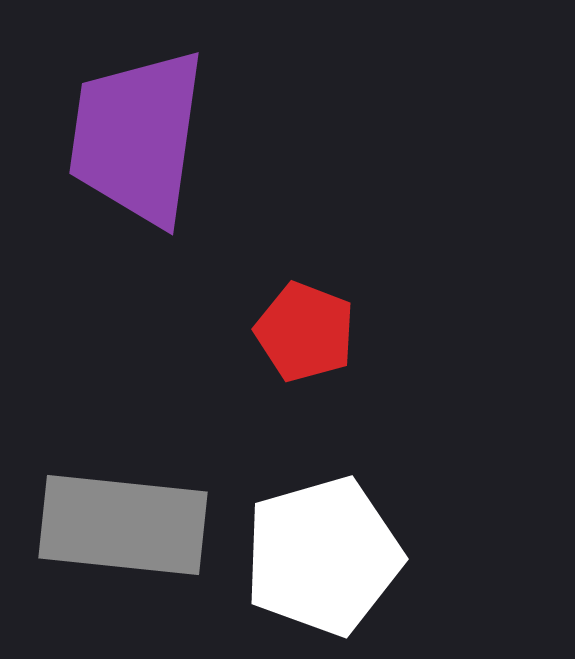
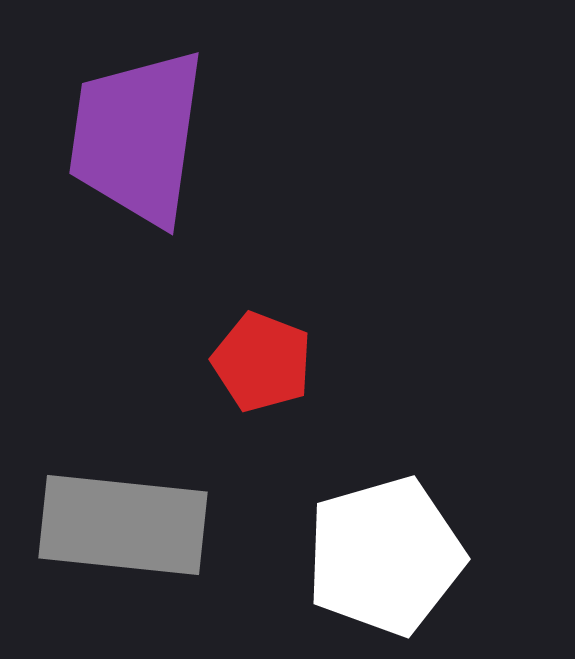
red pentagon: moved 43 px left, 30 px down
white pentagon: moved 62 px right
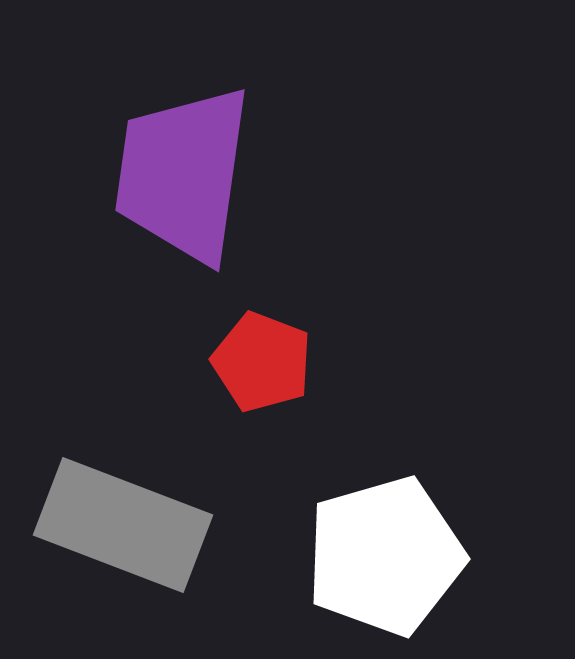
purple trapezoid: moved 46 px right, 37 px down
gray rectangle: rotated 15 degrees clockwise
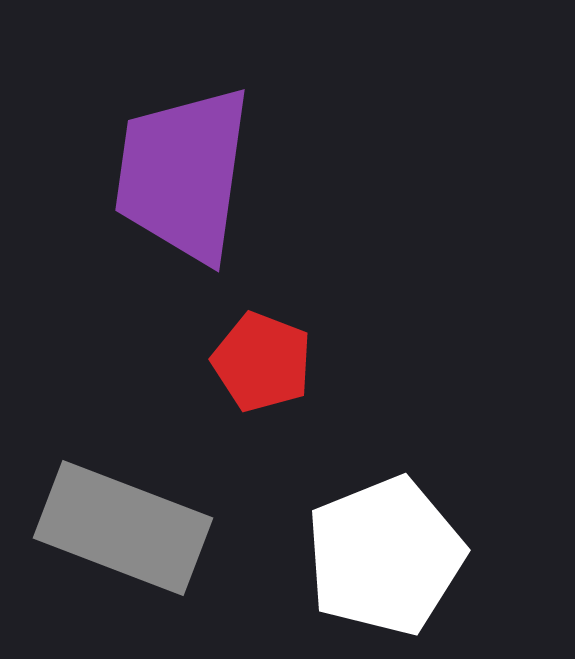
gray rectangle: moved 3 px down
white pentagon: rotated 6 degrees counterclockwise
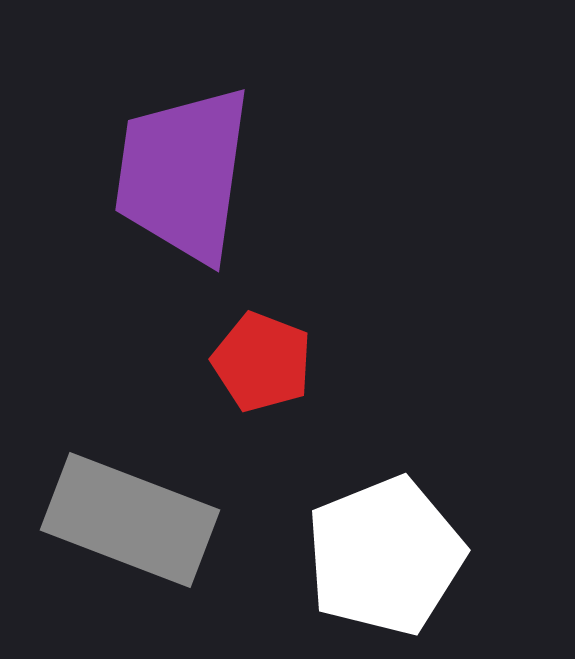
gray rectangle: moved 7 px right, 8 px up
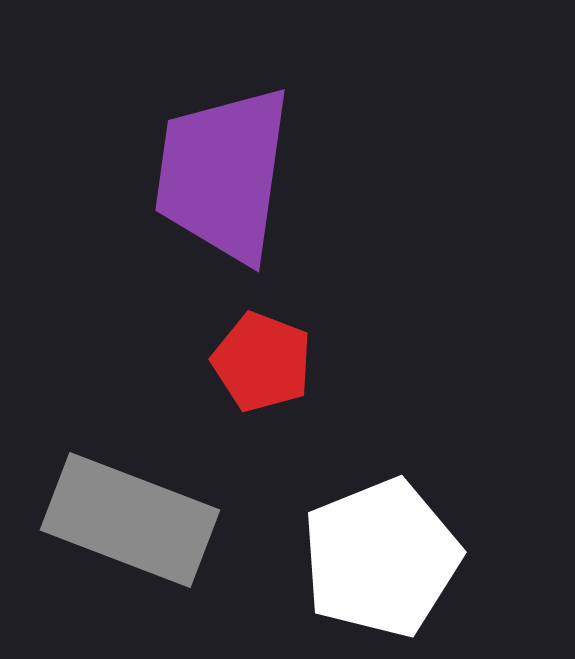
purple trapezoid: moved 40 px right
white pentagon: moved 4 px left, 2 px down
